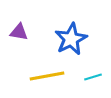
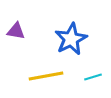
purple triangle: moved 3 px left, 1 px up
yellow line: moved 1 px left
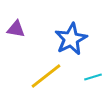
purple triangle: moved 2 px up
yellow line: rotated 28 degrees counterclockwise
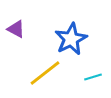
purple triangle: rotated 18 degrees clockwise
yellow line: moved 1 px left, 3 px up
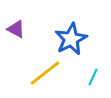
cyan line: rotated 48 degrees counterclockwise
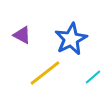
purple triangle: moved 6 px right, 6 px down
cyan line: rotated 24 degrees clockwise
